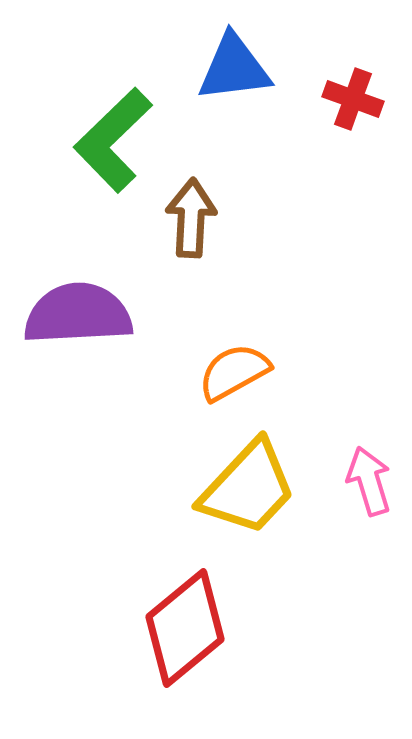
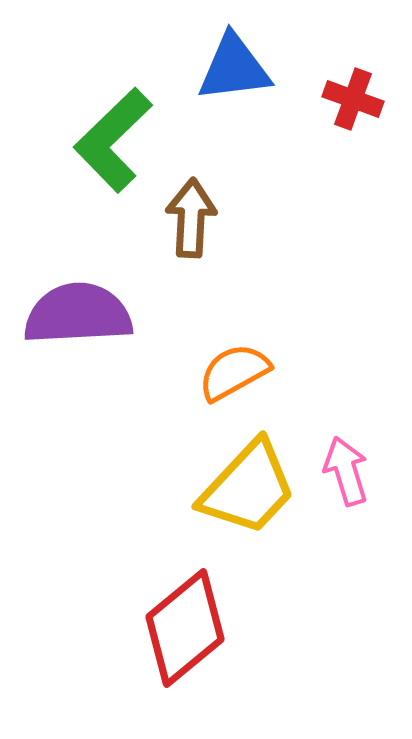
pink arrow: moved 23 px left, 10 px up
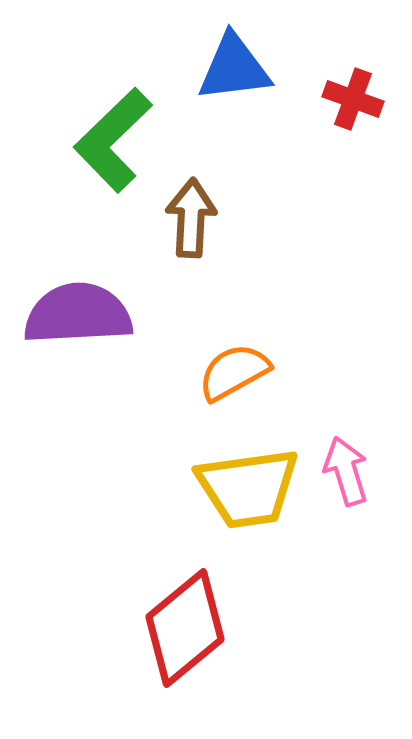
yellow trapezoid: rotated 39 degrees clockwise
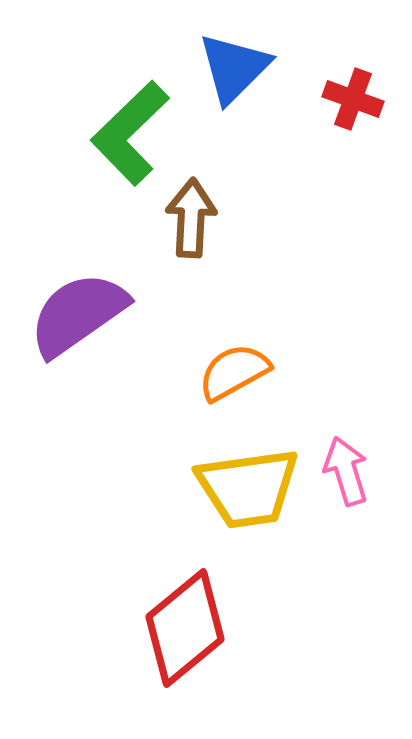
blue triangle: rotated 38 degrees counterclockwise
green L-shape: moved 17 px right, 7 px up
purple semicircle: rotated 32 degrees counterclockwise
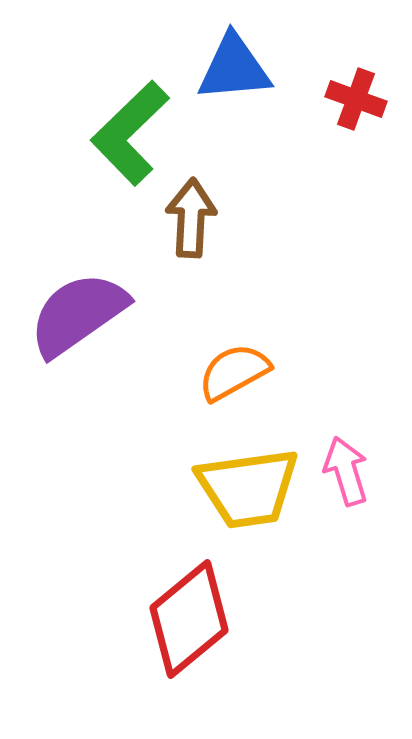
blue triangle: rotated 40 degrees clockwise
red cross: moved 3 px right
red diamond: moved 4 px right, 9 px up
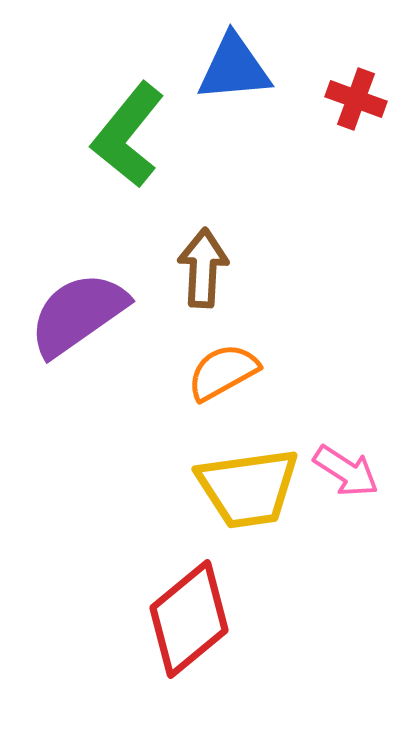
green L-shape: moved 2 px left, 2 px down; rotated 7 degrees counterclockwise
brown arrow: moved 12 px right, 50 px down
orange semicircle: moved 11 px left
pink arrow: rotated 140 degrees clockwise
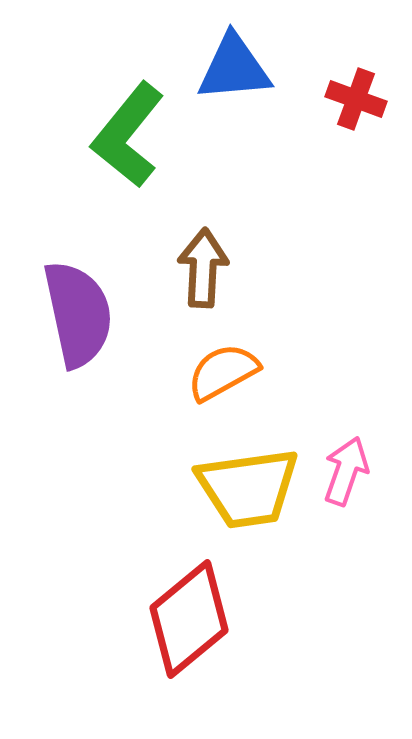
purple semicircle: rotated 113 degrees clockwise
pink arrow: rotated 104 degrees counterclockwise
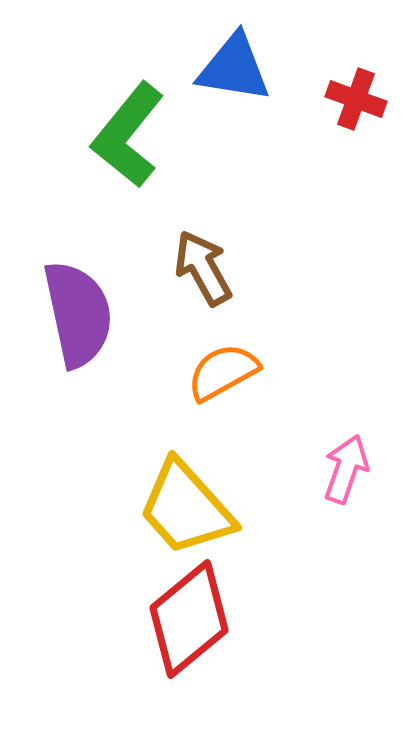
blue triangle: rotated 14 degrees clockwise
brown arrow: rotated 32 degrees counterclockwise
pink arrow: moved 2 px up
yellow trapezoid: moved 62 px left, 20 px down; rotated 56 degrees clockwise
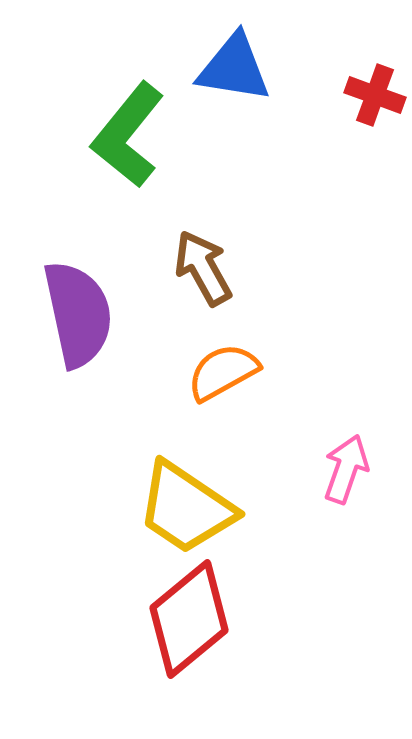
red cross: moved 19 px right, 4 px up
yellow trapezoid: rotated 14 degrees counterclockwise
